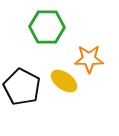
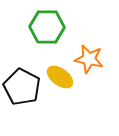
orange star: rotated 12 degrees clockwise
yellow ellipse: moved 4 px left, 4 px up
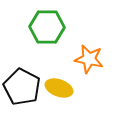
yellow ellipse: moved 1 px left, 11 px down; rotated 16 degrees counterclockwise
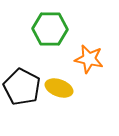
green hexagon: moved 3 px right, 2 px down
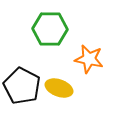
black pentagon: moved 1 px up
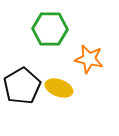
black pentagon: rotated 15 degrees clockwise
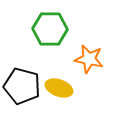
black pentagon: rotated 27 degrees counterclockwise
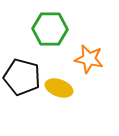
black pentagon: moved 9 px up
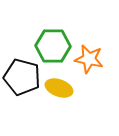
green hexagon: moved 3 px right, 17 px down
